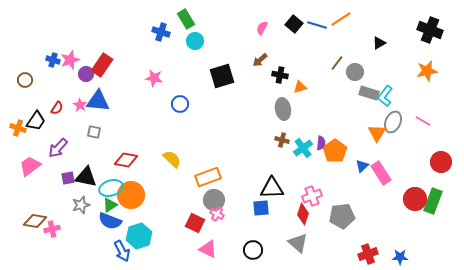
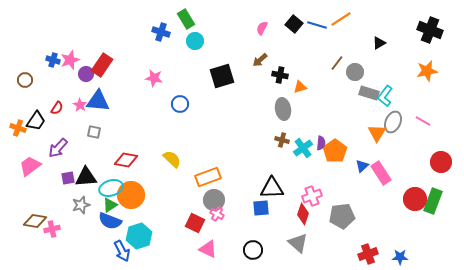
black triangle at (86, 177): rotated 15 degrees counterclockwise
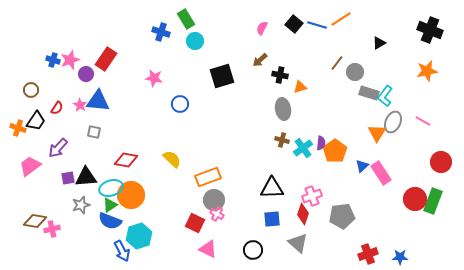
red rectangle at (102, 65): moved 4 px right, 6 px up
brown circle at (25, 80): moved 6 px right, 10 px down
blue square at (261, 208): moved 11 px right, 11 px down
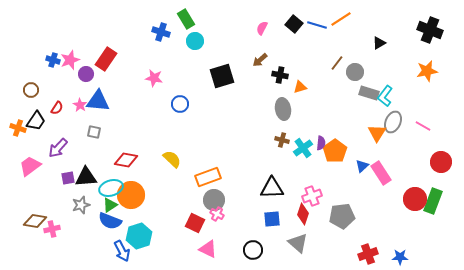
pink line at (423, 121): moved 5 px down
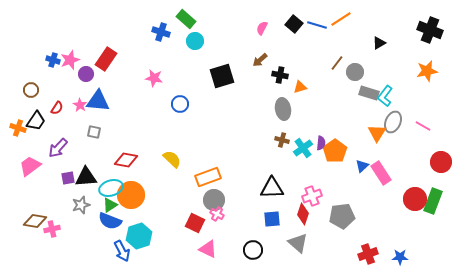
green rectangle at (186, 19): rotated 18 degrees counterclockwise
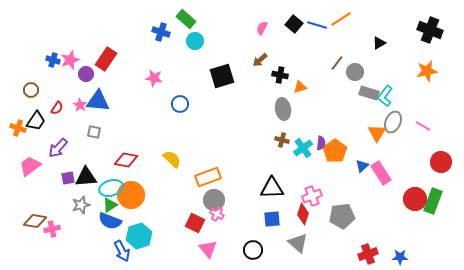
pink triangle at (208, 249): rotated 24 degrees clockwise
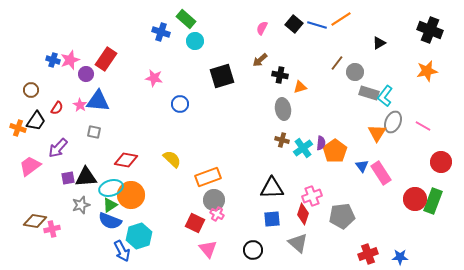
blue triangle at (362, 166): rotated 24 degrees counterclockwise
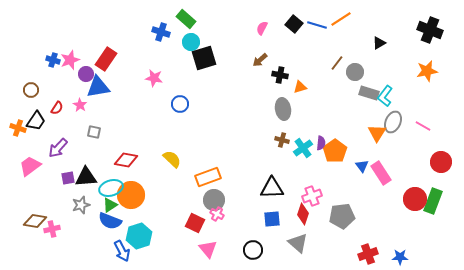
cyan circle at (195, 41): moved 4 px left, 1 px down
black square at (222, 76): moved 18 px left, 18 px up
blue triangle at (98, 101): moved 14 px up; rotated 15 degrees counterclockwise
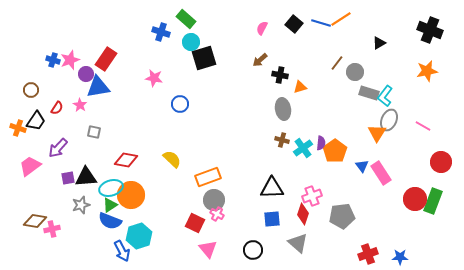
blue line at (317, 25): moved 4 px right, 2 px up
gray ellipse at (393, 122): moved 4 px left, 2 px up
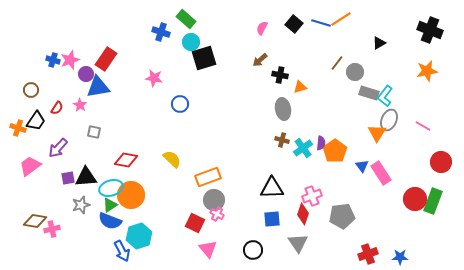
gray triangle at (298, 243): rotated 15 degrees clockwise
